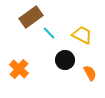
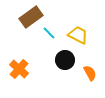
yellow trapezoid: moved 4 px left
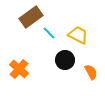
orange semicircle: moved 1 px right, 1 px up
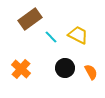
brown rectangle: moved 1 px left, 2 px down
cyan line: moved 2 px right, 4 px down
black circle: moved 8 px down
orange cross: moved 2 px right
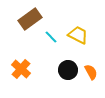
black circle: moved 3 px right, 2 px down
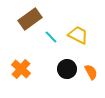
black circle: moved 1 px left, 1 px up
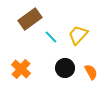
yellow trapezoid: rotated 75 degrees counterclockwise
black circle: moved 2 px left, 1 px up
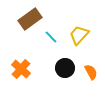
yellow trapezoid: moved 1 px right
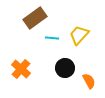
brown rectangle: moved 5 px right, 1 px up
cyan line: moved 1 px right, 1 px down; rotated 40 degrees counterclockwise
orange semicircle: moved 2 px left, 9 px down
